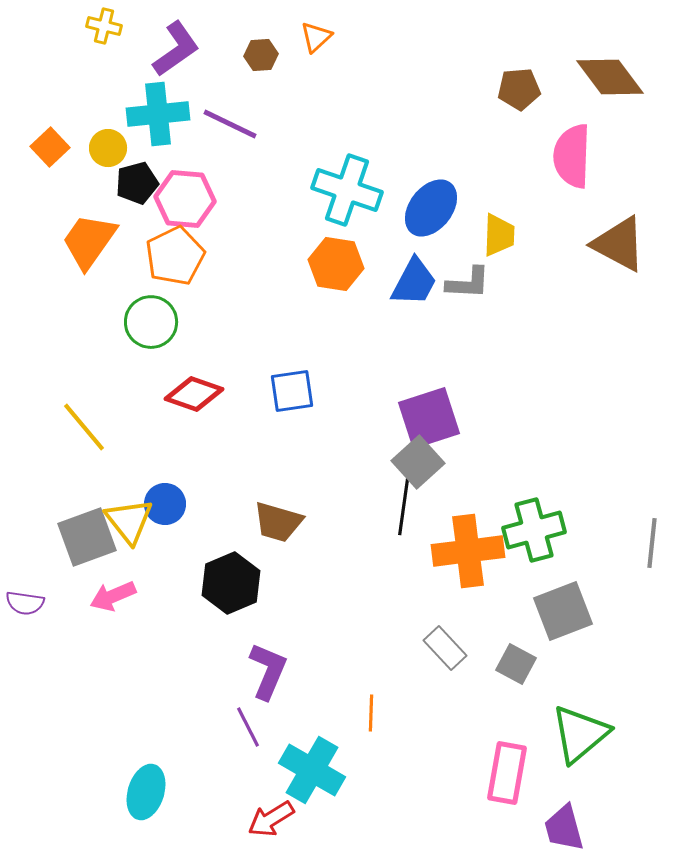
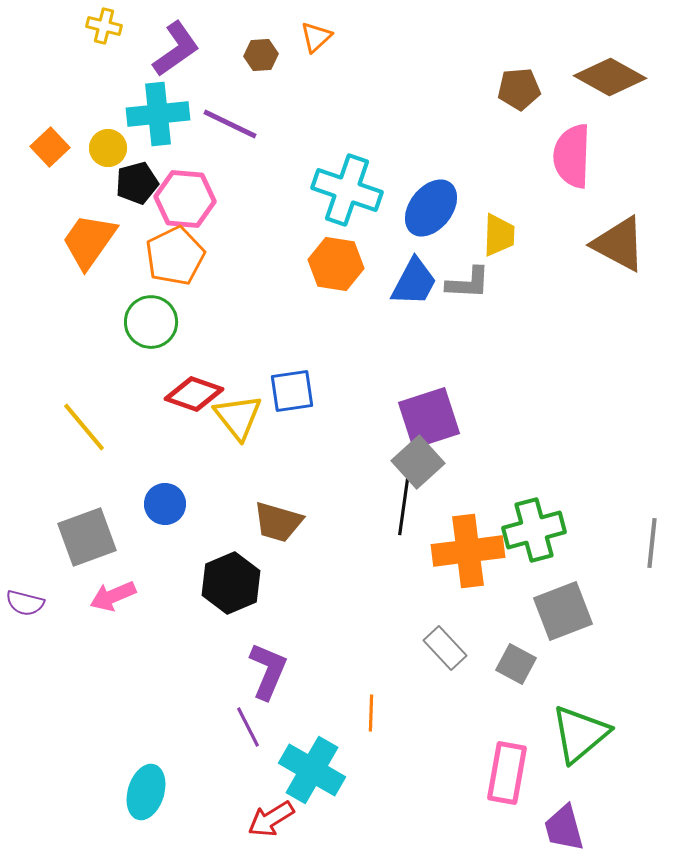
brown diamond at (610, 77): rotated 24 degrees counterclockwise
yellow triangle at (129, 521): moved 109 px right, 104 px up
purple semicircle at (25, 603): rotated 6 degrees clockwise
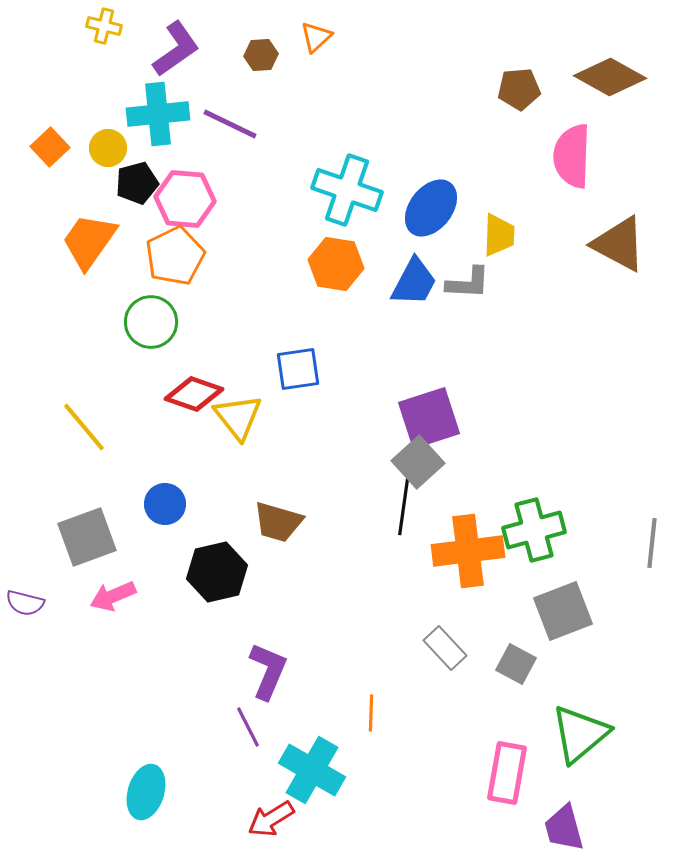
blue square at (292, 391): moved 6 px right, 22 px up
black hexagon at (231, 583): moved 14 px left, 11 px up; rotated 10 degrees clockwise
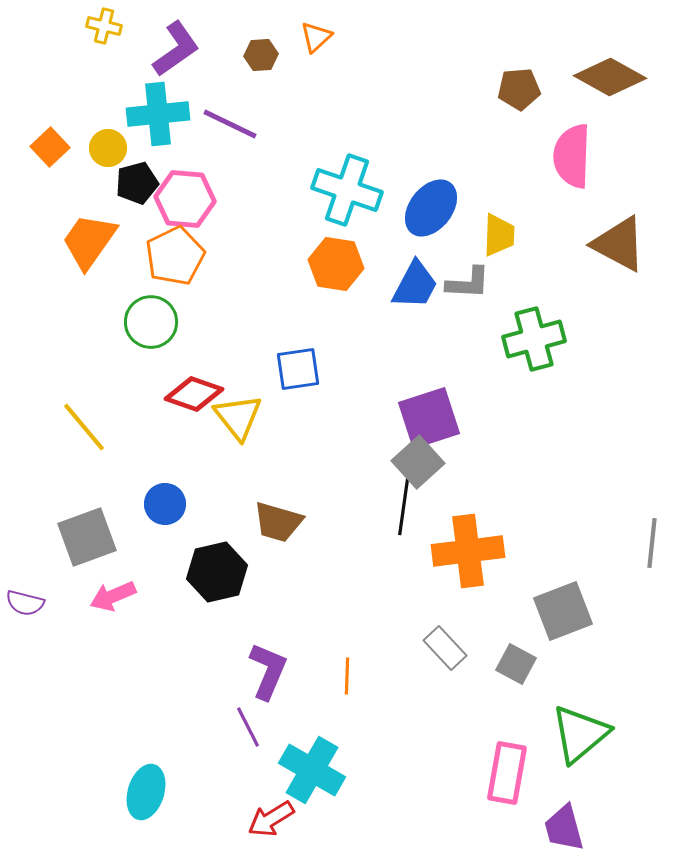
blue trapezoid at (414, 282): moved 1 px right, 3 px down
green cross at (534, 530): moved 191 px up
orange line at (371, 713): moved 24 px left, 37 px up
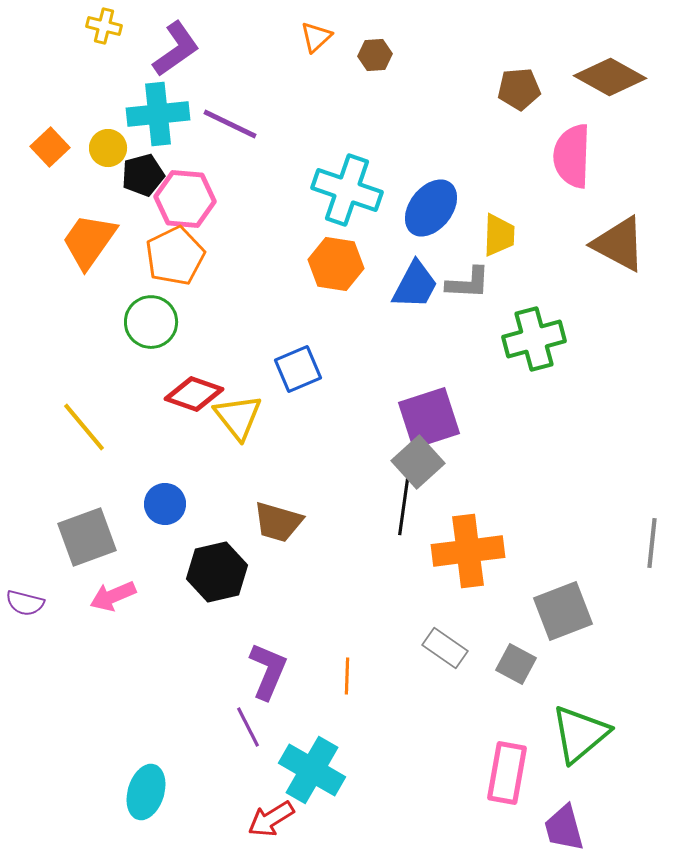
brown hexagon at (261, 55): moved 114 px right
black pentagon at (137, 183): moved 6 px right, 8 px up
blue square at (298, 369): rotated 15 degrees counterclockwise
gray rectangle at (445, 648): rotated 12 degrees counterclockwise
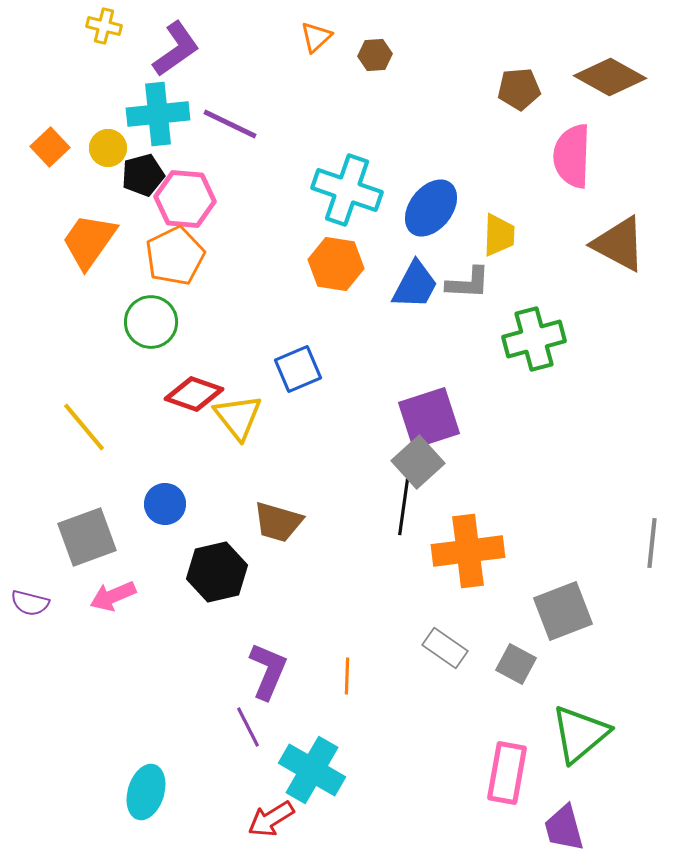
purple semicircle at (25, 603): moved 5 px right
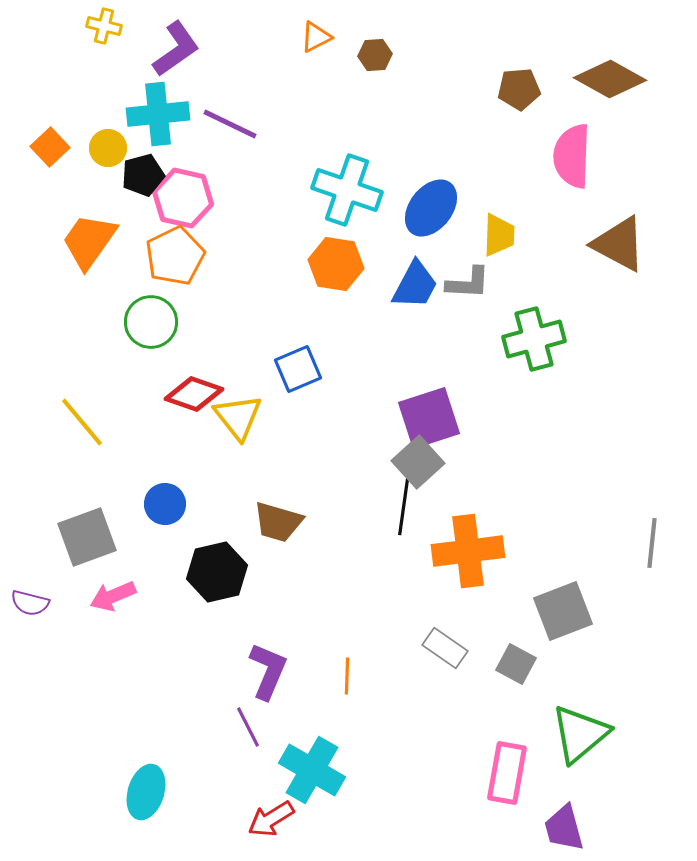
orange triangle at (316, 37): rotated 16 degrees clockwise
brown diamond at (610, 77): moved 2 px down
pink hexagon at (185, 199): moved 2 px left, 1 px up; rotated 8 degrees clockwise
yellow line at (84, 427): moved 2 px left, 5 px up
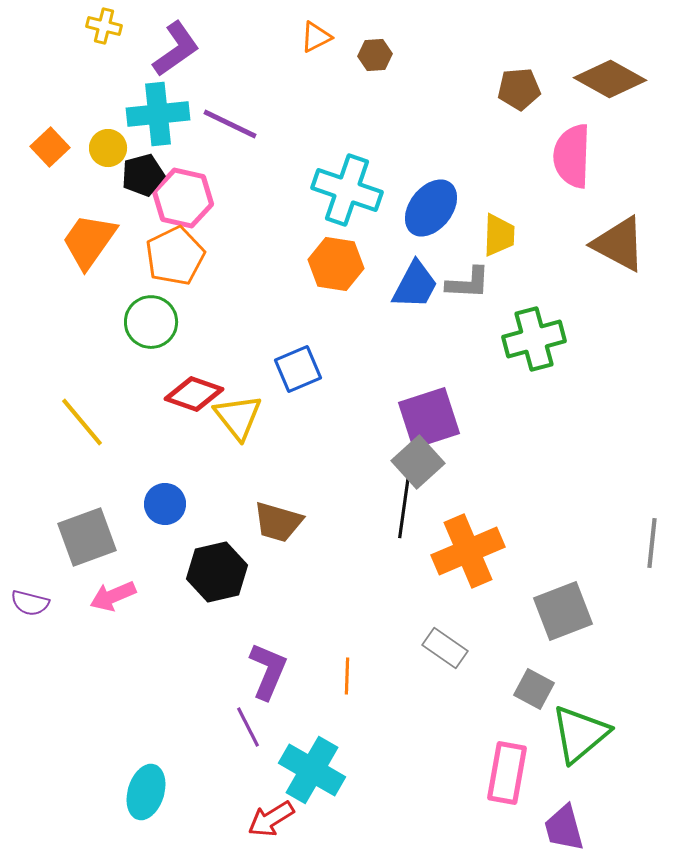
black line at (404, 504): moved 3 px down
orange cross at (468, 551): rotated 16 degrees counterclockwise
gray square at (516, 664): moved 18 px right, 25 px down
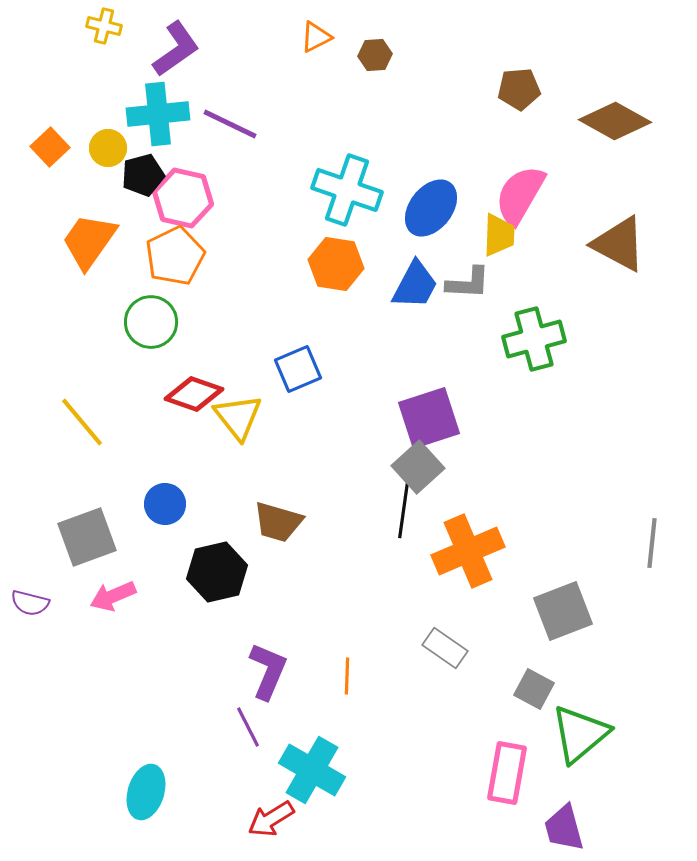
brown diamond at (610, 79): moved 5 px right, 42 px down
pink semicircle at (572, 156): moved 52 px left, 39 px down; rotated 28 degrees clockwise
gray square at (418, 462): moved 5 px down
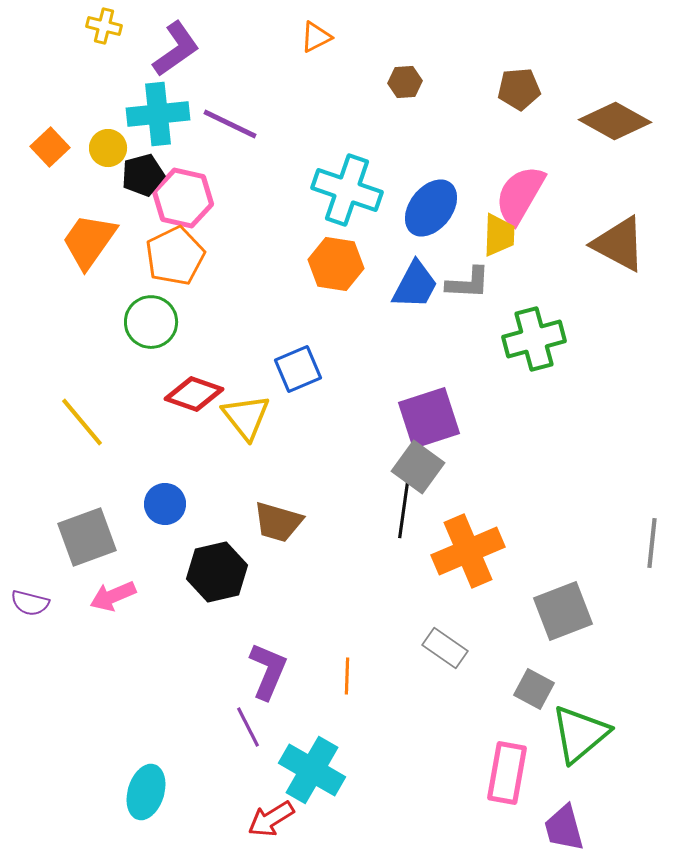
brown hexagon at (375, 55): moved 30 px right, 27 px down
yellow triangle at (238, 417): moved 8 px right
gray square at (418, 467): rotated 12 degrees counterclockwise
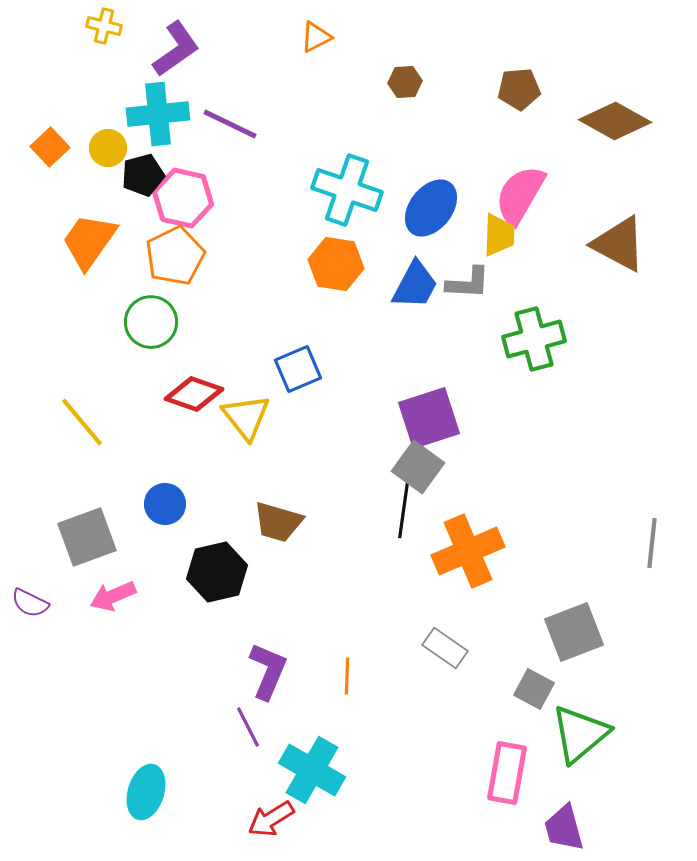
purple semicircle at (30, 603): rotated 12 degrees clockwise
gray square at (563, 611): moved 11 px right, 21 px down
